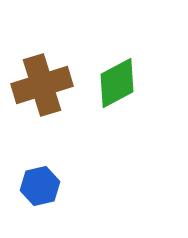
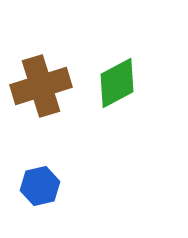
brown cross: moved 1 px left, 1 px down
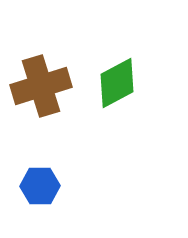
blue hexagon: rotated 12 degrees clockwise
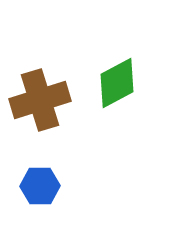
brown cross: moved 1 px left, 14 px down
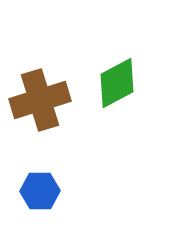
blue hexagon: moved 5 px down
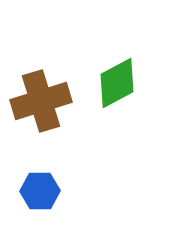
brown cross: moved 1 px right, 1 px down
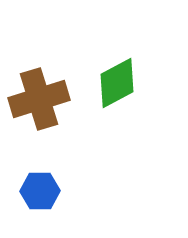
brown cross: moved 2 px left, 2 px up
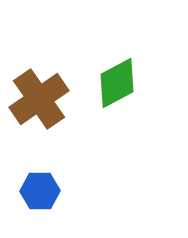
brown cross: rotated 18 degrees counterclockwise
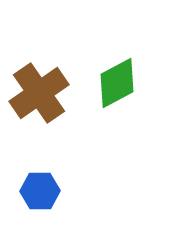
brown cross: moved 6 px up
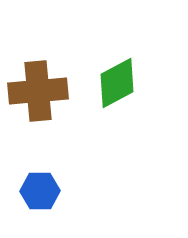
brown cross: moved 1 px left, 2 px up; rotated 30 degrees clockwise
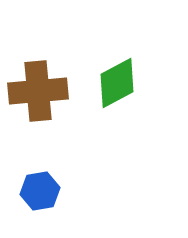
blue hexagon: rotated 9 degrees counterclockwise
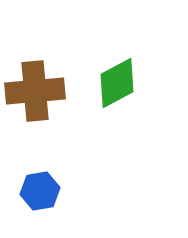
brown cross: moved 3 px left
